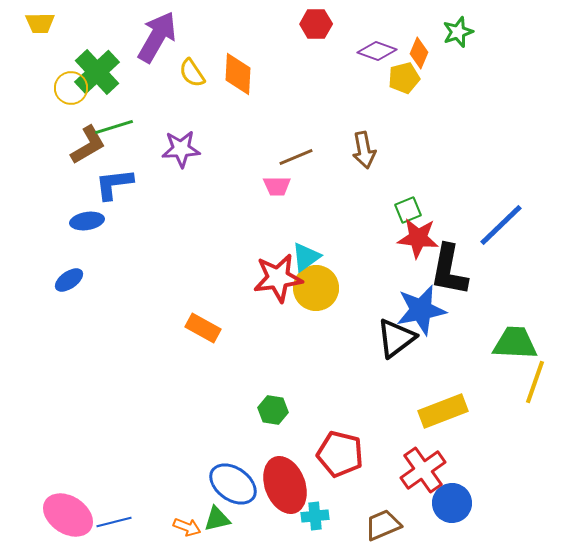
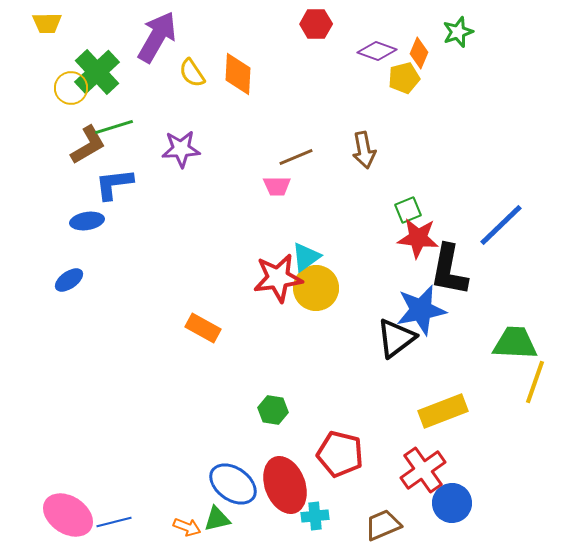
yellow trapezoid at (40, 23): moved 7 px right
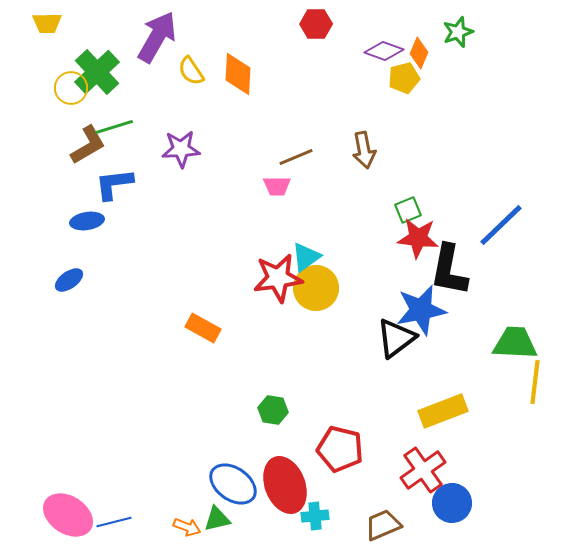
purple diamond at (377, 51): moved 7 px right
yellow semicircle at (192, 73): moved 1 px left, 2 px up
yellow line at (535, 382): rotated 12 degrees counterclockwise
red pentagon at (340, 454): moved 5 px up
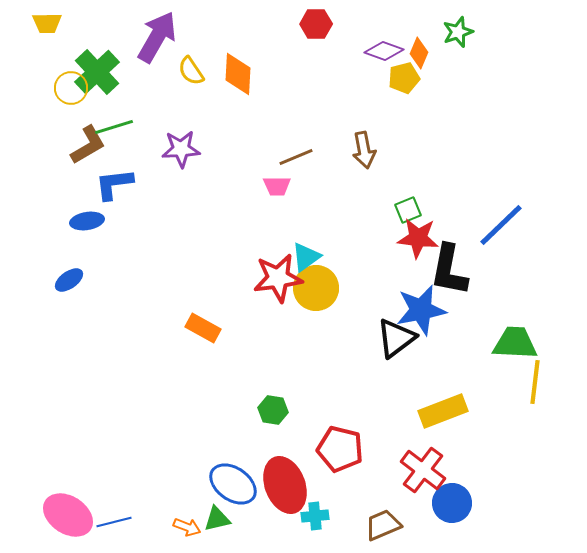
red cross at (423, 470): rotated 18 degrees counterclockwise
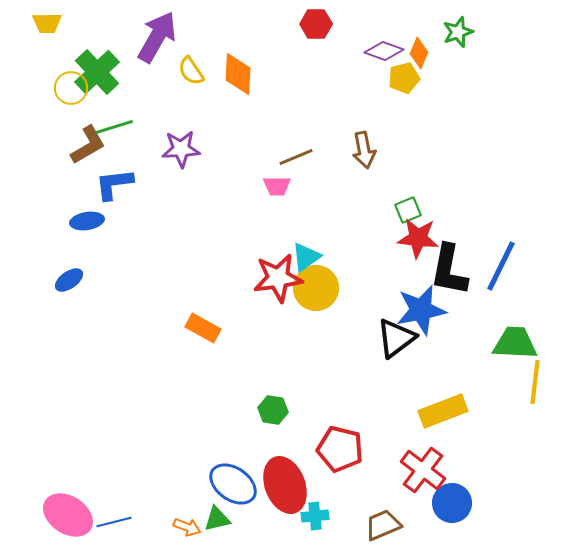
blue line at (501, 225): moved 41 px down; rotated 20 degrees counterclockwise
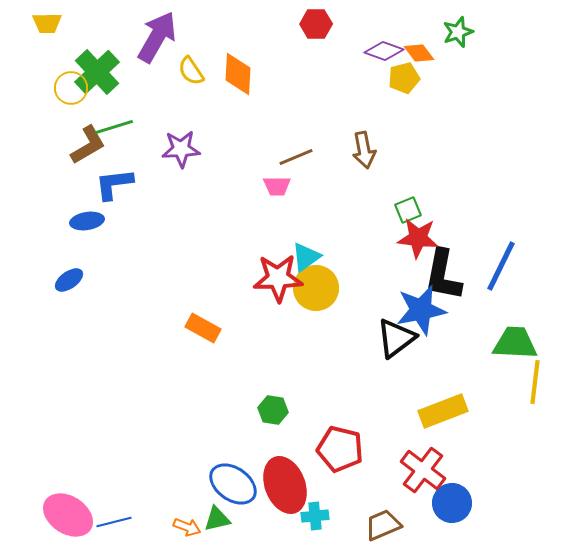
orange diamond at (419, 53): rotated 60 degrees counterclockwise
black L-shape at (449, 270): moved 6 px left, 5 px down
red star at (278, 278): rotated 6 degrees clockwise
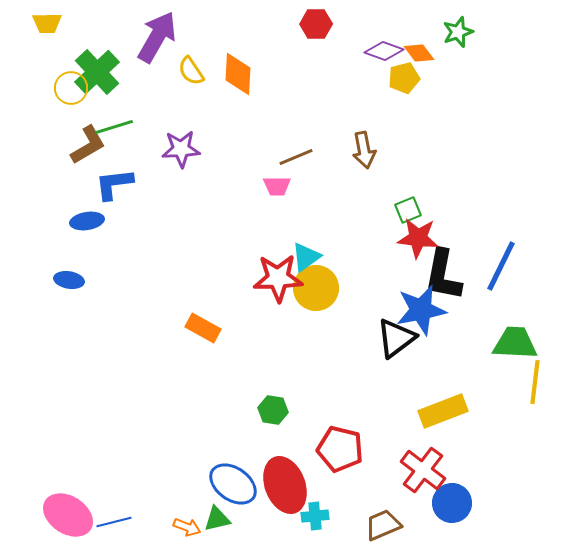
blue ellipse at (69, 280): rotated 44 degrees clockwise
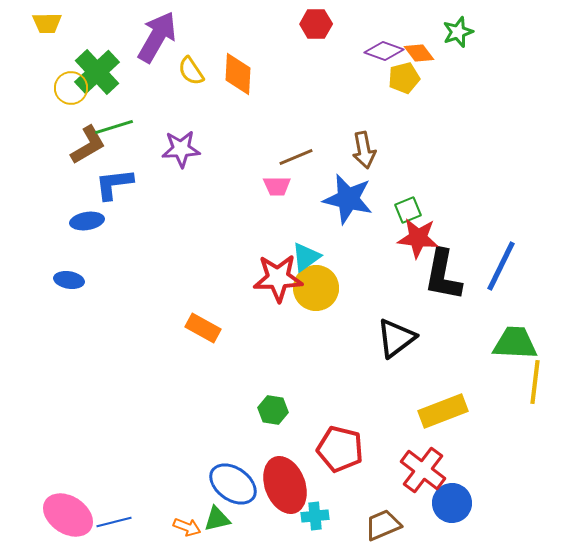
blue star at (421, 310): moved 73 px left, 111 px up; rotated 24 degrees clockwise
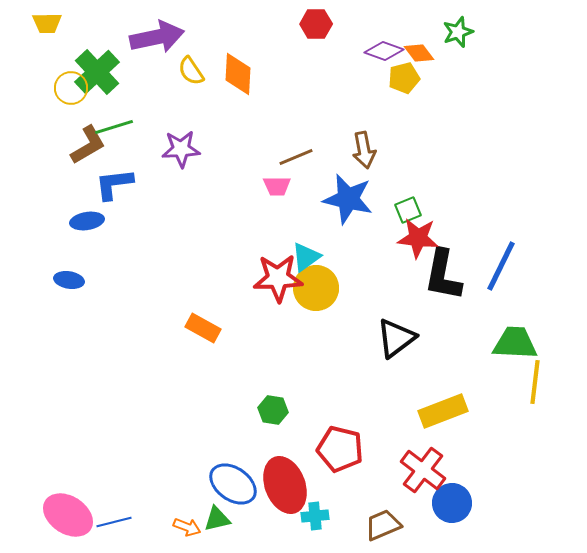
purple arrow at (157, 37): rotated 48 degrees clockwise
